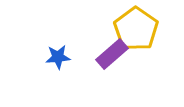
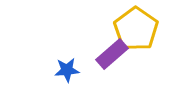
blue star: moved 9 px right, 13 px down
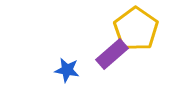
blue star: rotated 15 degrees clockwise
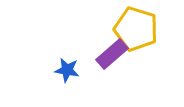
yellow pentagon: rotated 18 degrees counterclockwise
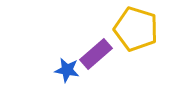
purple rectangle: moved 16 px left
